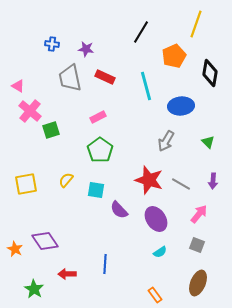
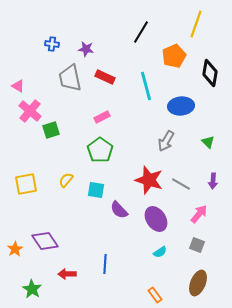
pink rectangle: moved 4 px right
orange star: rotated 14 degrees clockwise
green star: moved 2 px left
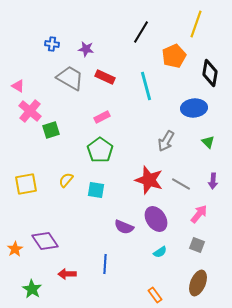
gray trapezoid: rotated 132 degrees clockwise
blue ellipse: moved 13 px right, 2 px down
purple semicircle: moved 5 px right, 17 px down; rotated 24 degrees counterclockwise
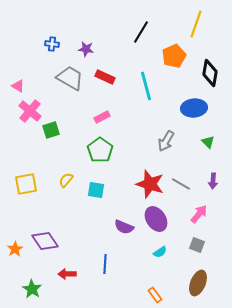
red star: moved 1 px right, 4 px down
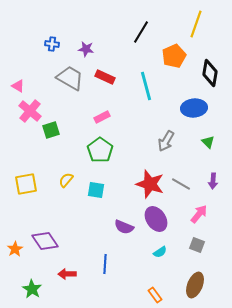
brown ellipse: moved 3 px left, 2 px down
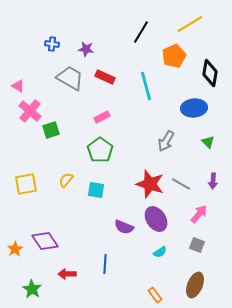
yellow line: moved 6 px left; rotated 40 degrees clockwise
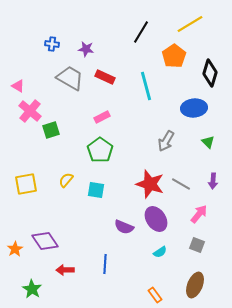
orange pentagon: rotated 10 degrees counterclockwise
black diamond: rotated 8 degrees clockwise
red arrow: moved 2 px left, 4 px up
